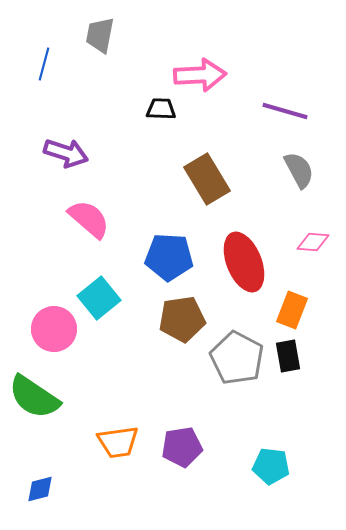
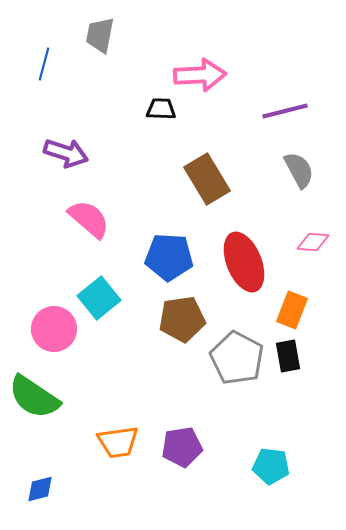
purple line: rotated 30 degrees counterclockwise
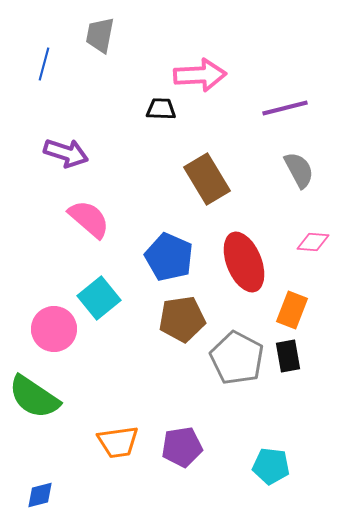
purple line: moved 3 px up
blue pentagon: rotated 21 degrees clockwise
blue diamond: moved 6 px down
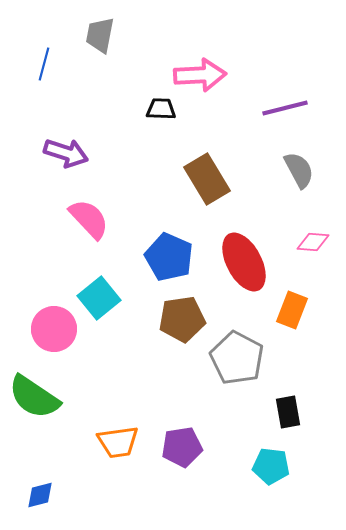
pink semicircle: rotated 6 degrees clockwise
red ellipse: rotated 6 degrees counterclockwise
black rectangle: moved 56 px down
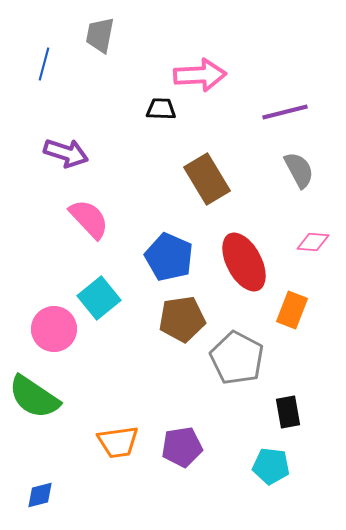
purple line: moved 4 px down
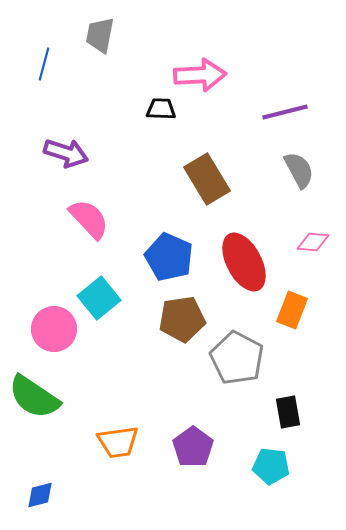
purple pentagon: moved 11 px right; rotated 27 degrees counterclockwise
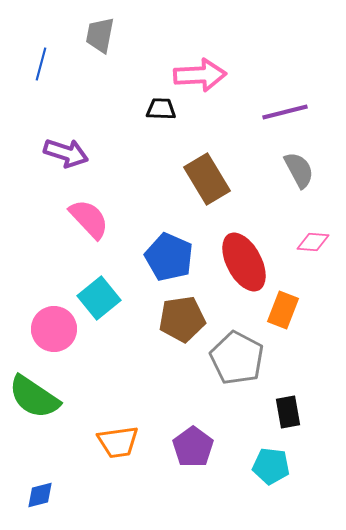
blue line: moved 3 px left
orange rectangle: moved 9 px left
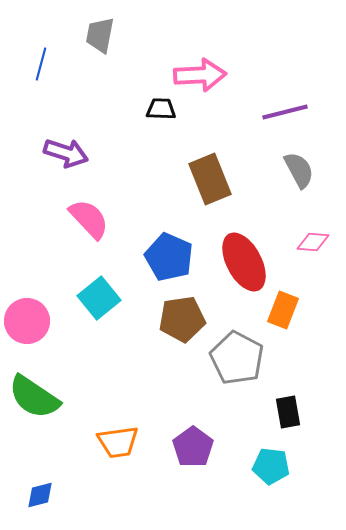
brown rectangle: moved 3 px right; rotated 9 degrees clockwise
pink circle: moved 27 px left, 8 px up
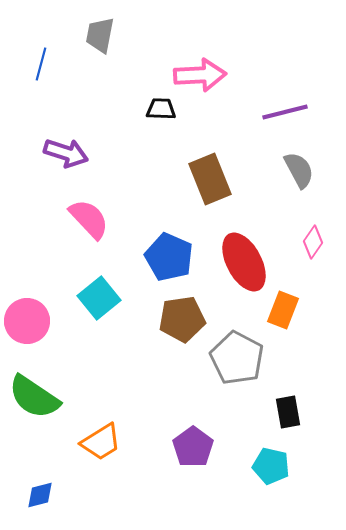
pink diamond: rotated 60 degrees counterclockwise
orange trapezoid: moved 17 px left; rotated 24 degrees counterclockwise
cyan pentagon: rotated 6 degrees clockwise
